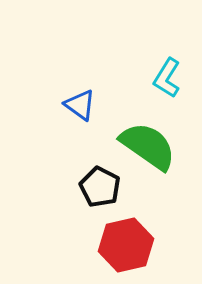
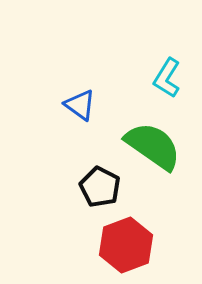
green semicircle: moved 5 px right
red hexagon: rotated 8 degrees counterclockwise
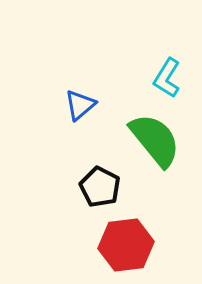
blue triangle: rotated 44 degrees clockwise
green semicircle: moved 2 px right, 6 px up; rotated 16 degrees clockwise
red hexagon: rotated 14 degrees clockwise
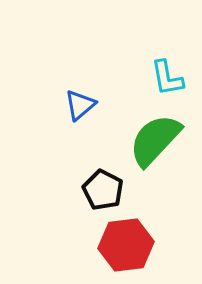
cyan L-shape: rotated 42 degrees counterclockwise
green semicircle: rotated 98 degrees counterclockwise
black pentagon: moved 3 px right, 3 px down
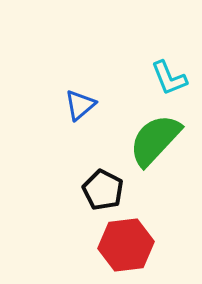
cyan L-shape: moved 2 px right; rotated 12 degrees counterclockwise
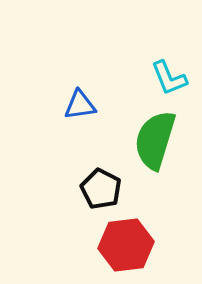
blue triangle: rotated 32 degrees clockwise
green semicircle: rotated 26 degrees counterclockwise
black pentagon: moved 2 px left, 1 px up
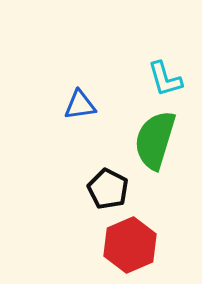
cyan L-shape: moved 4 px left, 1 px down; rotated 6 degrees clockwise
black pentagon: moved 7 px right
red hexagon: moved 4 px right; rotated 16 degrees counterclockwise
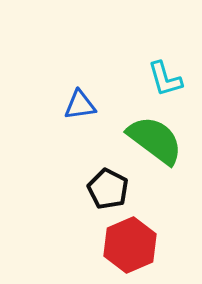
green semicircle: rotated 110 degrees clockwise
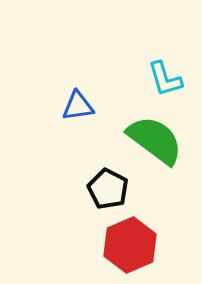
blue triangle: moved 2 px left, 1 px down
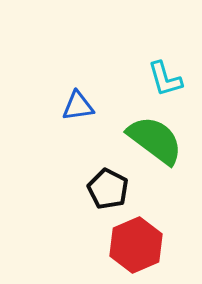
red hexagon: moved 6 px right
